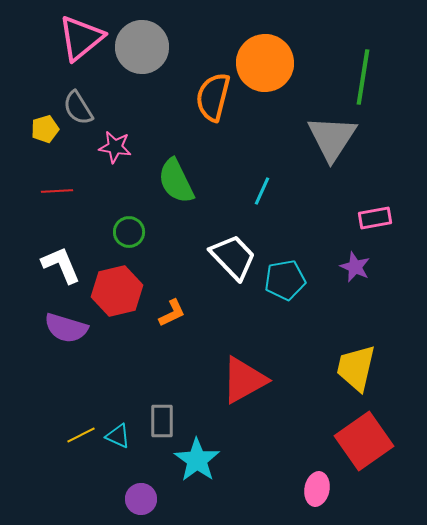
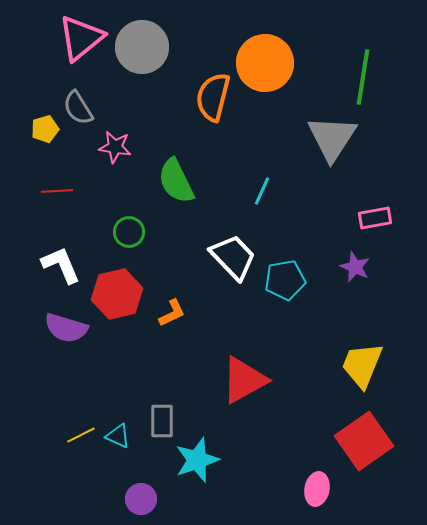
red hexagon: moved 3 px down
yellow trapezoid: moved 6 px right, 3 px up; rotated 9 degrees clockwise
cyan star: rotated 18 degrees clockwise
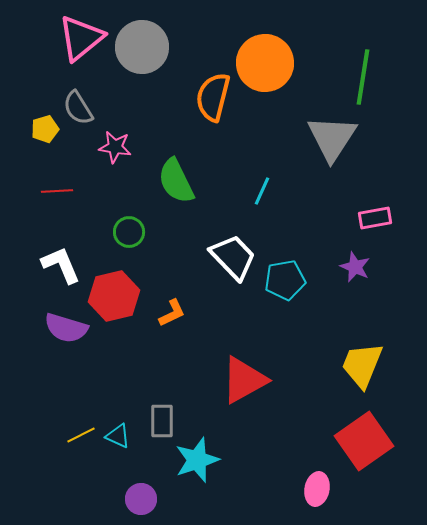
red hexagon: moved 3 px left, 2 px down
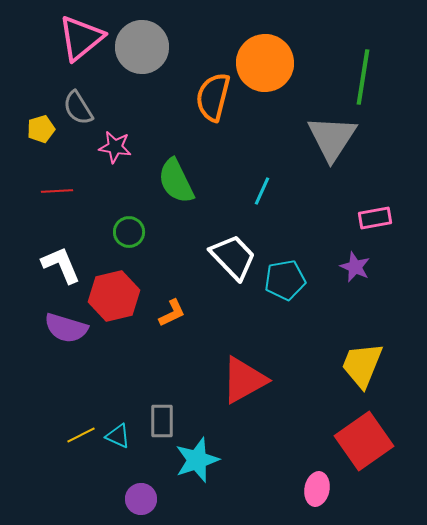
yellow pentagon: moved 4 px left
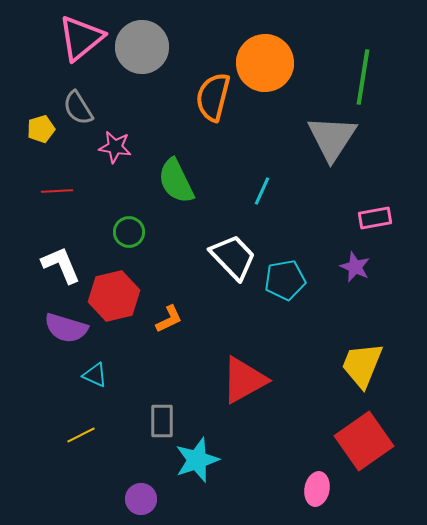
orange L-shape: moved 3 px left, 6 px down
cyan triangle: moved 23 px left, 61 px up
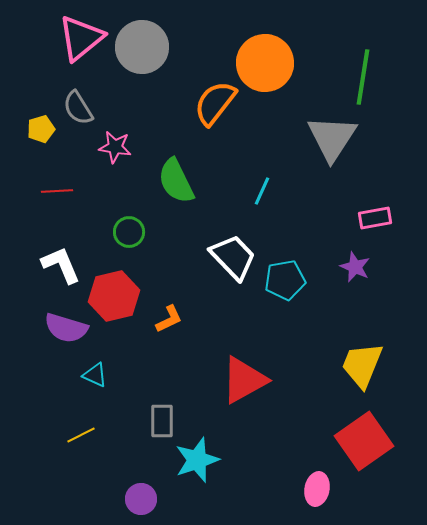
orange semicircle: moved 2 px right, 6 px down; rotated 24 degrees clockwise
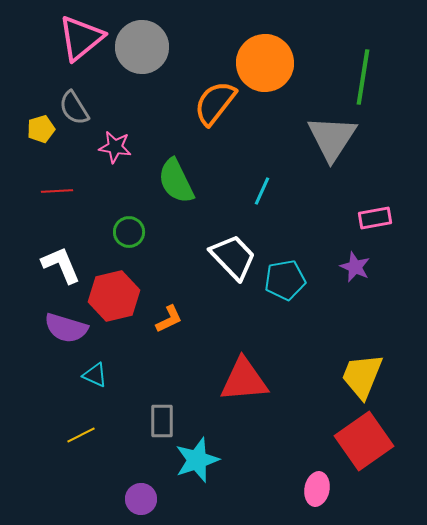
gray semicircle: moved 4 px left
yellow trapezoid: moved 11 px down
red triangle: rotated 24 degrees clockwise
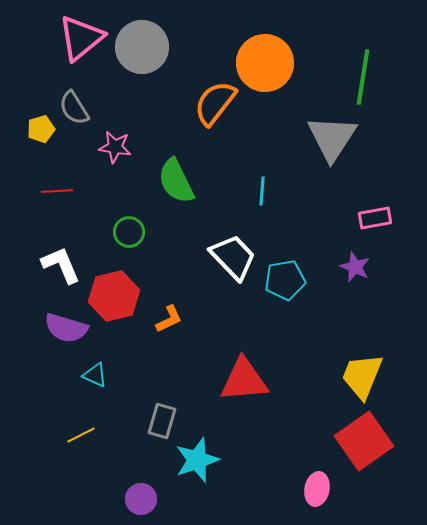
cyan line: rotated 20 degrees counterclockwise
gray rectangle: rotated 16 degrees clockwise
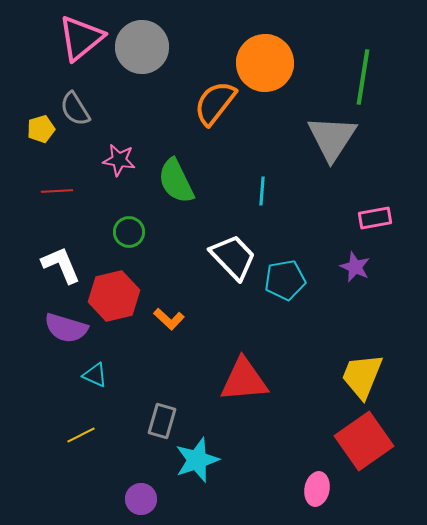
gray semicircle: moved 1 px right, 1 px down
pink star: moved 4 px right, 13 px down
orange L-shape: rotated 68 degrees clockwise
